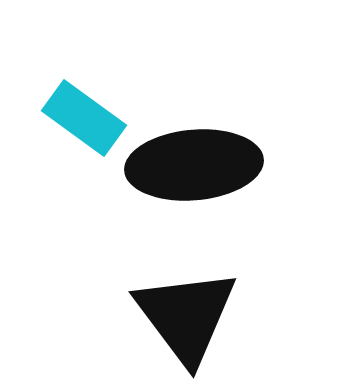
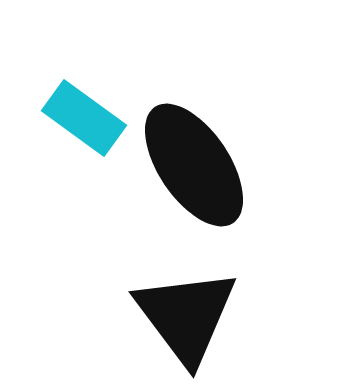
black ellipse: rotated 61 degrees clockwise
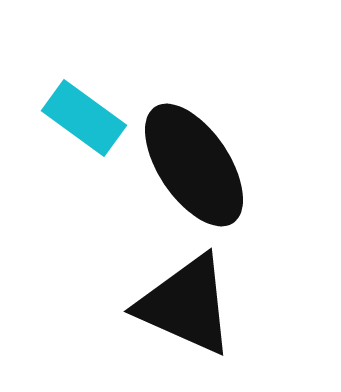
black triangle: moved 11 px up; rotated 29 degrees counterclockwise
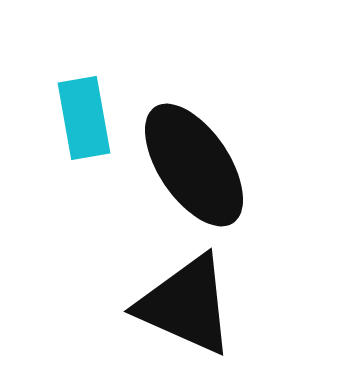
cyan rectangle: rotated 44 degrees clockwise
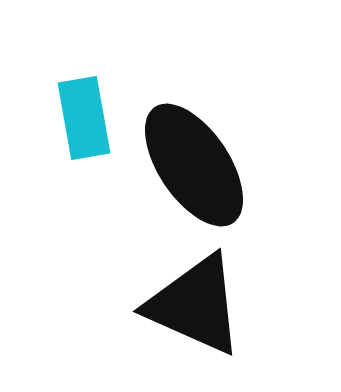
black triangle: moved 9 px right
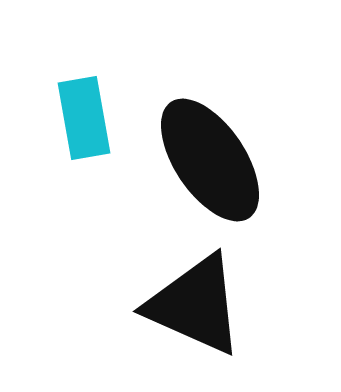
black ellipse: moved 16 px right, 5 px up
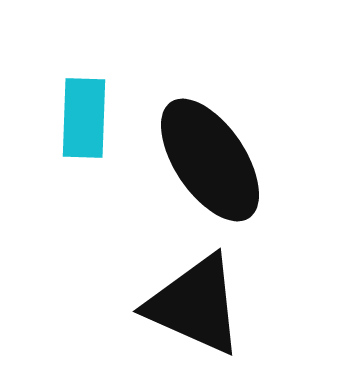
cyan rectangle: rotated 12 degrees clockwise
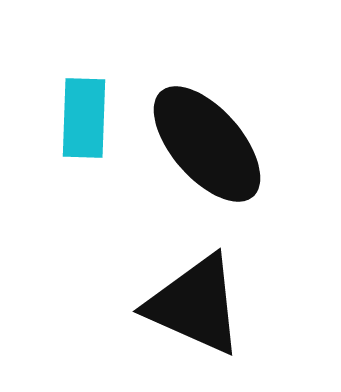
black ellipse: moved 3 px left, 16 px up; rotated 7 degrees counterclockwise
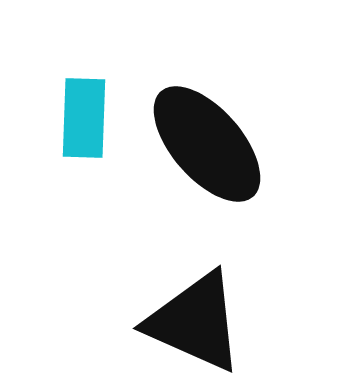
black triangle: moved 17 px down
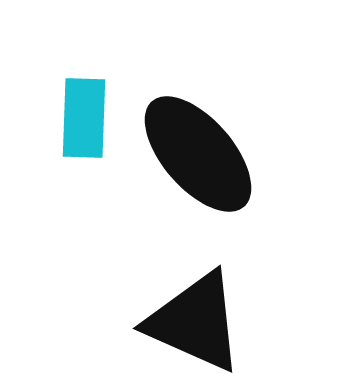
black ellipse: moved 9 px left, 10 px down
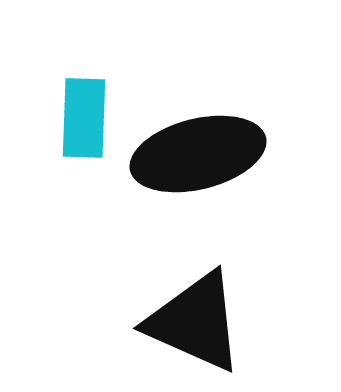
black ellipse: rotated 63 degrees counterclockwise
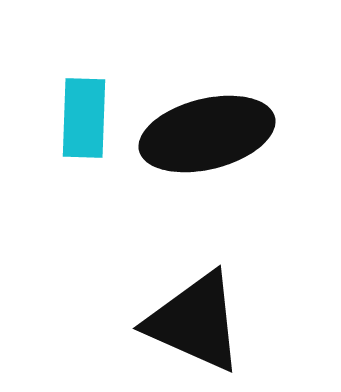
black ellipse: moved 9 px right, 20 px up
